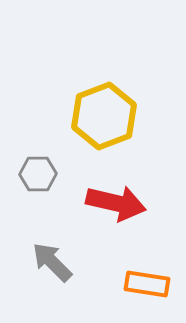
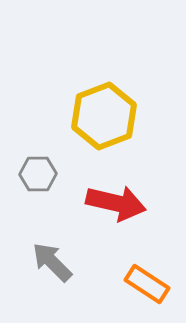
orange rectangle: rotated 24 degrees clockwise
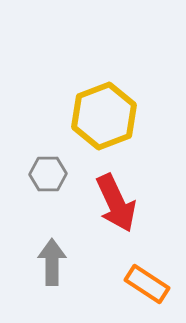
gray hexagon: moved 10 px right
red arrow: rotated 52 degrees clockwise
gray arrow: rotated 45 degrees clockwise
